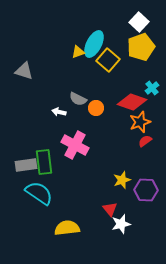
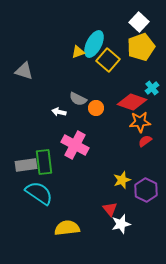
orange star: rotated 15 degrees clockwise
purple hexagon: rotated 25 degrees clockwise
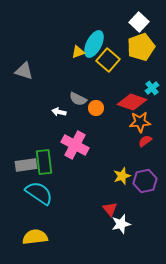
yellow star: moved 4 px up
purple hexagon: moved 1 px left, 9 px up; rotated 20 degrees clockwise
yellow semicircle: moved 32 px left, 9 px down
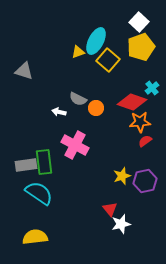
cyan ellipse: moved 2 px right, 3 px up
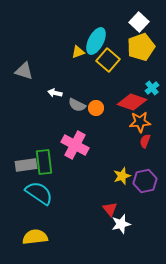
gray semicircle: moved 1 px left, 6 px down
white arrow: moved 4 px left, 19 px up
red semicircle: rotated 32 degrees counterclockwise
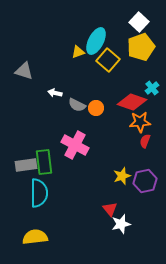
cyan semicircle: rotated 56 degrees clockwise
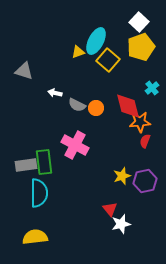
red diamond: moved 4 px left, 4 px down; rotated 56 degrees clockwise
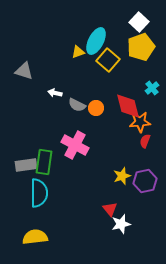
green rectangle: rotated 15 degrees clockwise
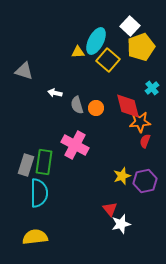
white square: moved 9 px left, 4 px down
yellow triangle: rotated 16 degrees clockwise
gray semicircle: rotated 48 degrees clockwise
gray rectangle: rotated 65 degrees counterclockwise
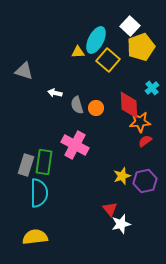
cyan ellipse: moved 1 px up
red diamond: moved 1 px right, 1 px up; rotated 12 degrees clockwise
red semicircle: rotated 32 degrees clockwise
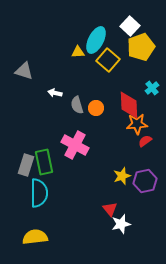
orange star: moved 3 px left, 2 px down
green rectangle: rotated 20 degrees counterclockwise
